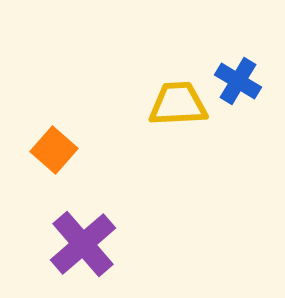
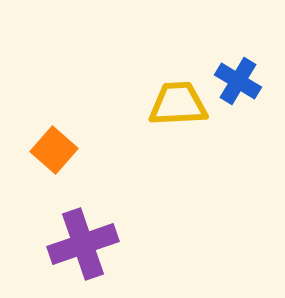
purple cross: rotated 22 degrees clockwise
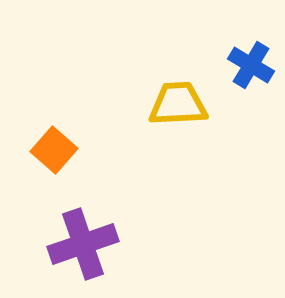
blue cross: moved 13 px right, 16 px up
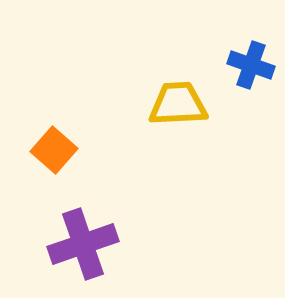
blue cross: rotated 12 degrees counterclockwise
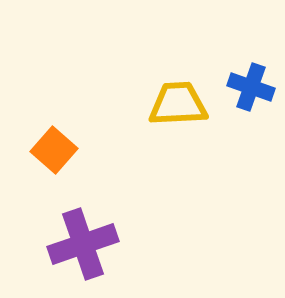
blue cross: moved 22 px down
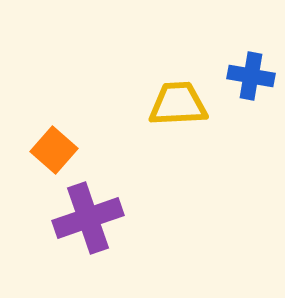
blue cross: moved 11 px up; rotated 9 degrees counterclockwise
purple cross: moved 5 px right, 26 px up
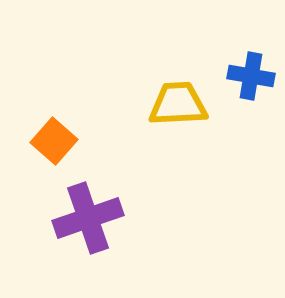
orange square: moved 9 px up
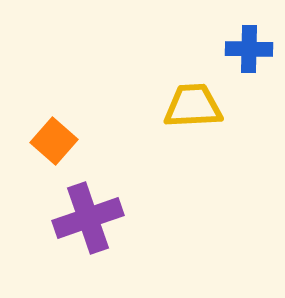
blue cross: moved 2 px left, 27 px up; rotated 9 degrees counterclockwise
yellow trapezoid: moved 15 px right, 2 px down
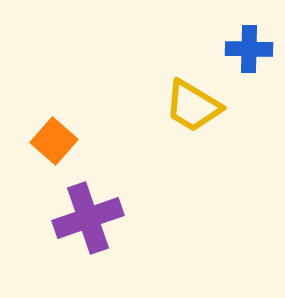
yellow trapezoid: rotated 146 degrees counterclockwise
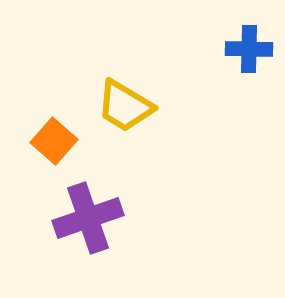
yellow trapezoid: moved 68 px left
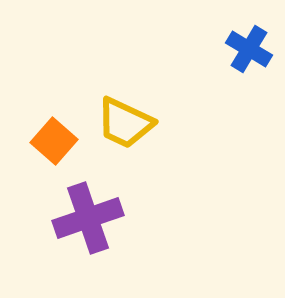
blue cross: rotated 30 degrees clockwise
yellow trapezoid: moved 17 px down; rotated 6 degrees counterclockwise
